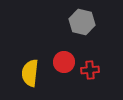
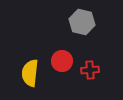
red circle: moved 2 px left, 1 px up
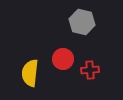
red circle: moved 1 px right, 2 px up
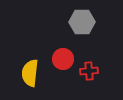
gray hexagon: rotated 15 degrees counterclockwise
red cross: moved 1 px left, 1 px down
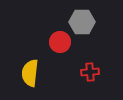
red circle: moved 3 px left, 17 px up
red cross: moved 1 px right, 1 px down
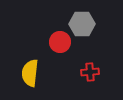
gray hexagon: moved 2 px down
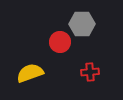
yellow semicircle: rotated 64 degrees clockwise
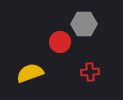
gray hexagon: moved 2 px right
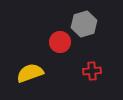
gray hexagon: rotated 15 degrees counterclockwise
red cross: moved 2 px right, 1 px up
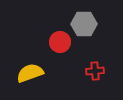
gray hexagon: rotated 15 degrees clockwise
red cross: moved 3 px right
